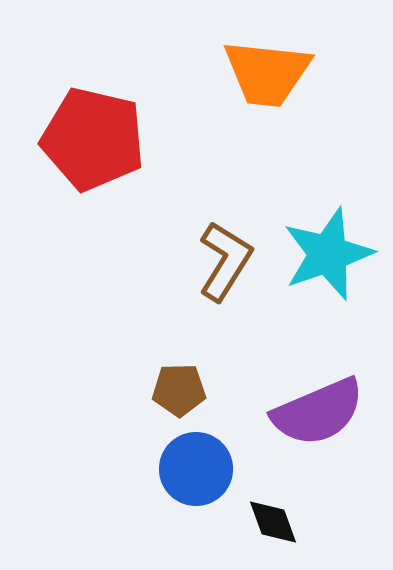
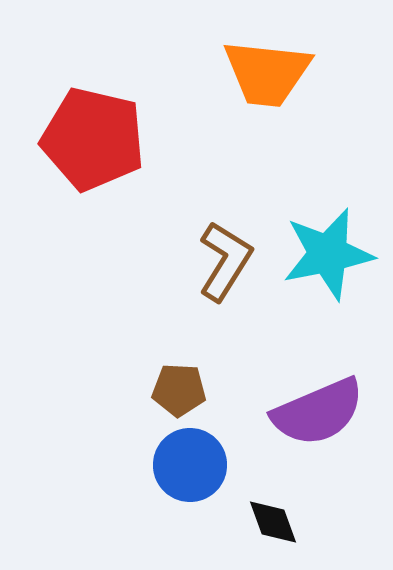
cyan star: rotated 8 degrees clockwise
brown pentagon: rotated 4 degrees clockwise
blue circle: moved 6 px left, 4 px up
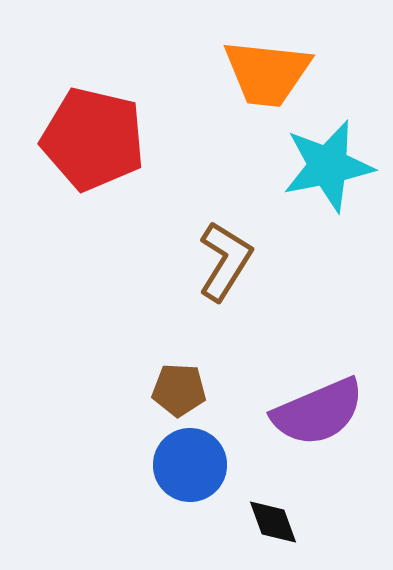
cyan star: moved 88 px up
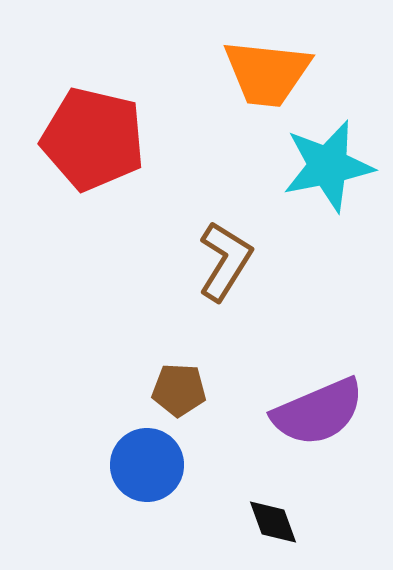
blue circle: moved 43 px left
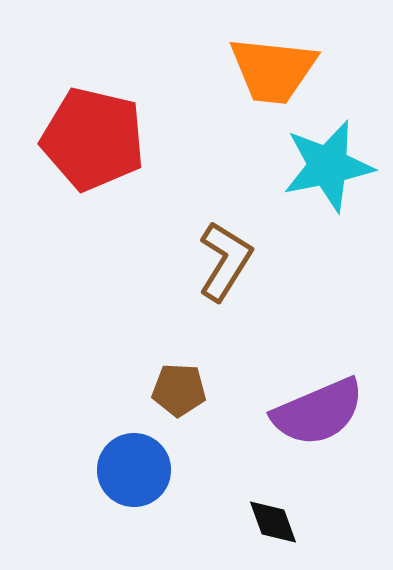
orange trapezoid: moved 6 px right, 3 px up
blue circle: moved 13 px left, 5 px down
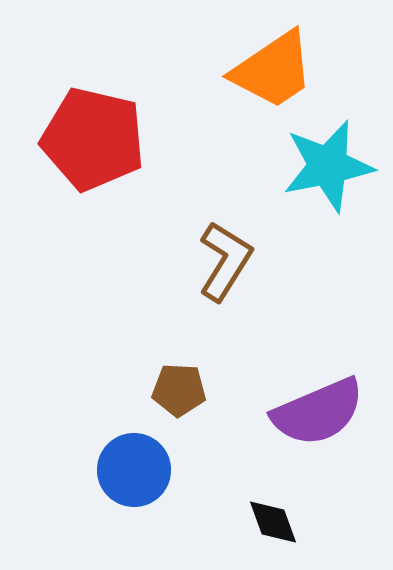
orange trapezoid: rotated 40 degrees counterclockwise
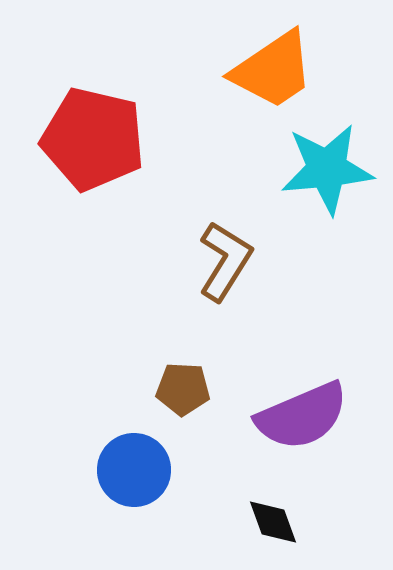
cyan star: moved 1 px left, 3 px down; rotated 6 degrees clockwise
brown pentagon: moved 4 px right, 1 px up
purple semicircle: moved 16 px left, 4 px down
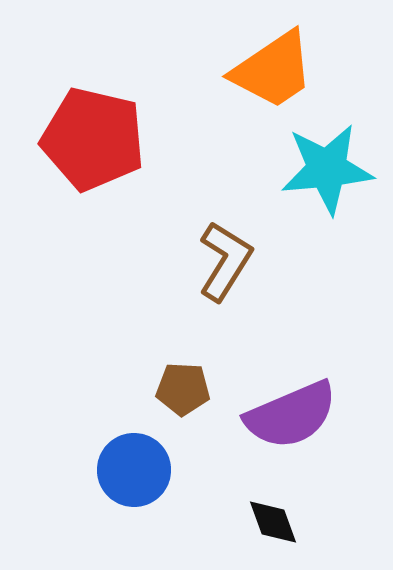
purple semicircle: moved 11 px left, 1 px up
